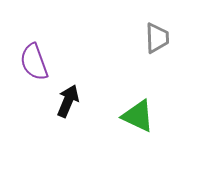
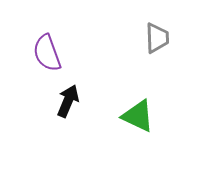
purple semicircle: moved 13 px right, 9 px up
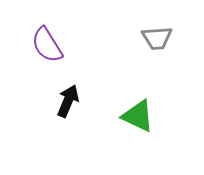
gray trapezoid: rotated 88 degrees clockwise
purple semicircle: moved 8 px up; rotated 12 degrees counterclockwise
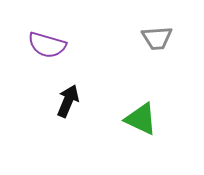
purple semicircle: rotated 42 degrees counterclockwise
green triangle: moved 3 px right, 3 px down
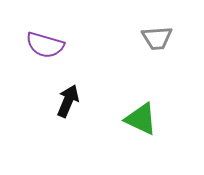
purple semicircle: moved 2 px left
